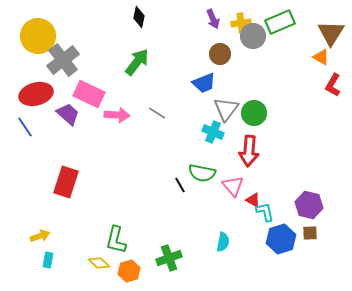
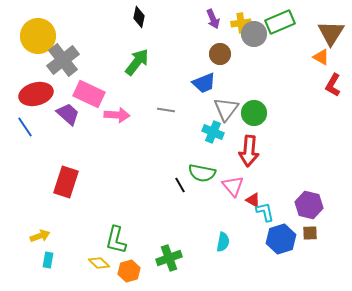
gray circle: moved 1 px right, 2 px up
gray line: moved 9 px right, 3 px up; rotated 24 degrees counterclockwise
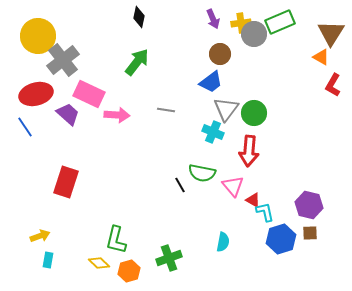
blue trapezoid: moved 7 px right, 1 px up; rotated 15 degrees counterclockwise
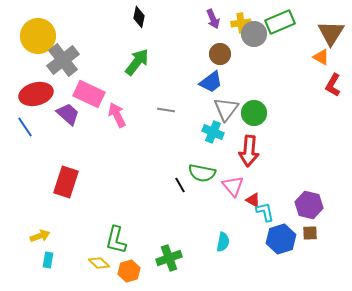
pink arrow: rotated 120 degrees counterclockwise
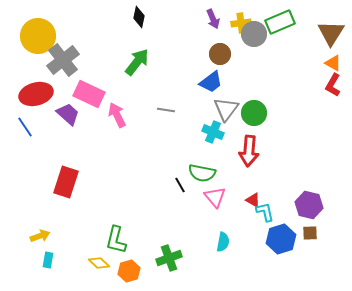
orange triangle: moved 12 px right, 6 px down
pink triangle: moved 18 px left, 11 px down
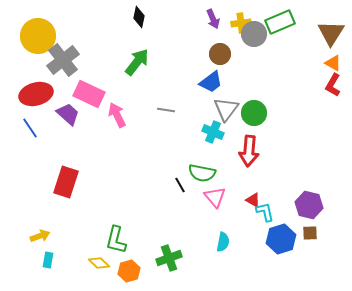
blue line: moved 5 px right, 1 px down
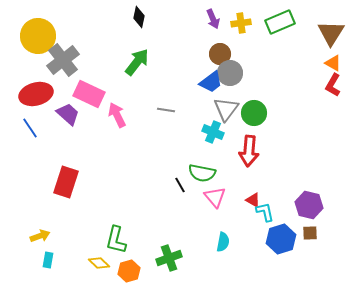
gray circle: moved 24 px left, 39 px down
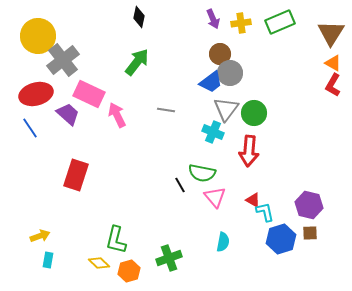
red rectangle: moved 10 px right, 7 px up
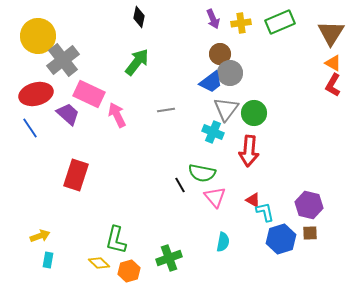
gray line: rotated 18 degrees counterclockwise
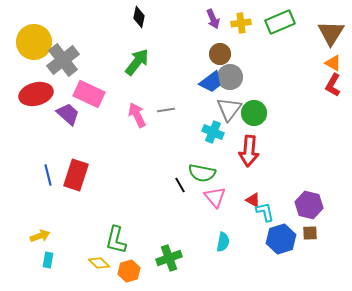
yellow circle: moved 4 px left, 6 px down
gray circle: moved 4 px down
gray triangle: moved 3 px right
pink arrow: moved 20 px right
blue line: moved 18 px right, 47 px down; rotated 20 degrees clockwise
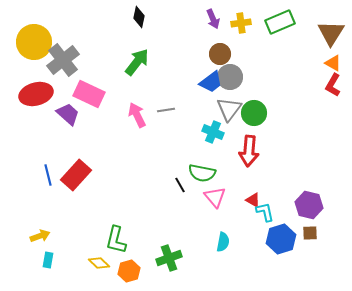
red rectangle: rotated 24 degrees clockwise
